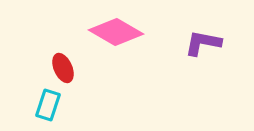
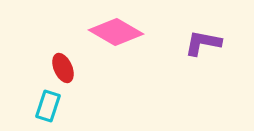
cyan rectangle: moved 1 px down
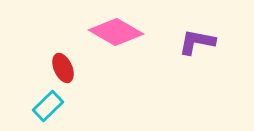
purple L-shape: moved 6 px left, 1 px up
cyan rectangle: rotated 28 degrees clockwise
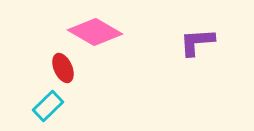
pink diamond: moved 21 px left
purple L-shape: rotated 15 degrees counterclockwise
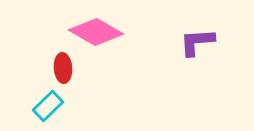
pink diamond: moved 1 px right
red ellipse: rotated 20 degrees clockwise
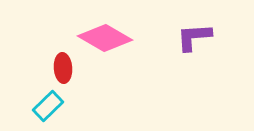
pink diamond: moved 9 px right, 6 px down
purple L-shape: moved 3 px left, 5 px up
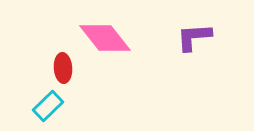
pink diamond: rotated 22 degrees clockwise
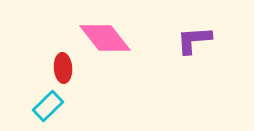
purple L-shape: moved 3 px down
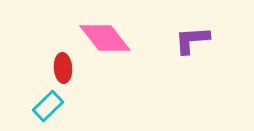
purple L-shape: moved 2 px left
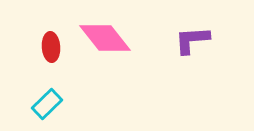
red ellipse: moved 12 px left, 21 px up
cyan rectangle: moved 1 px left, 2 px up
